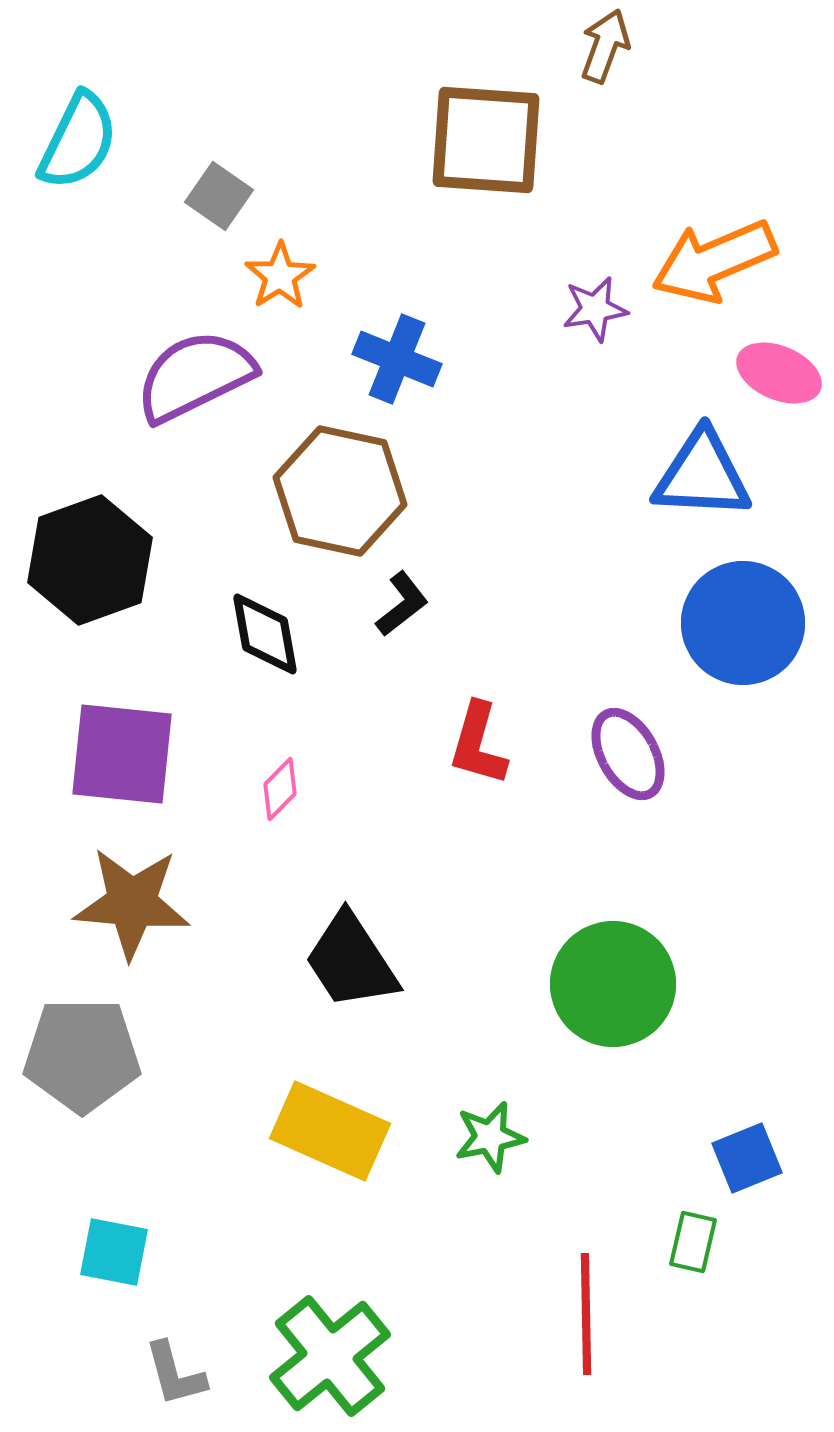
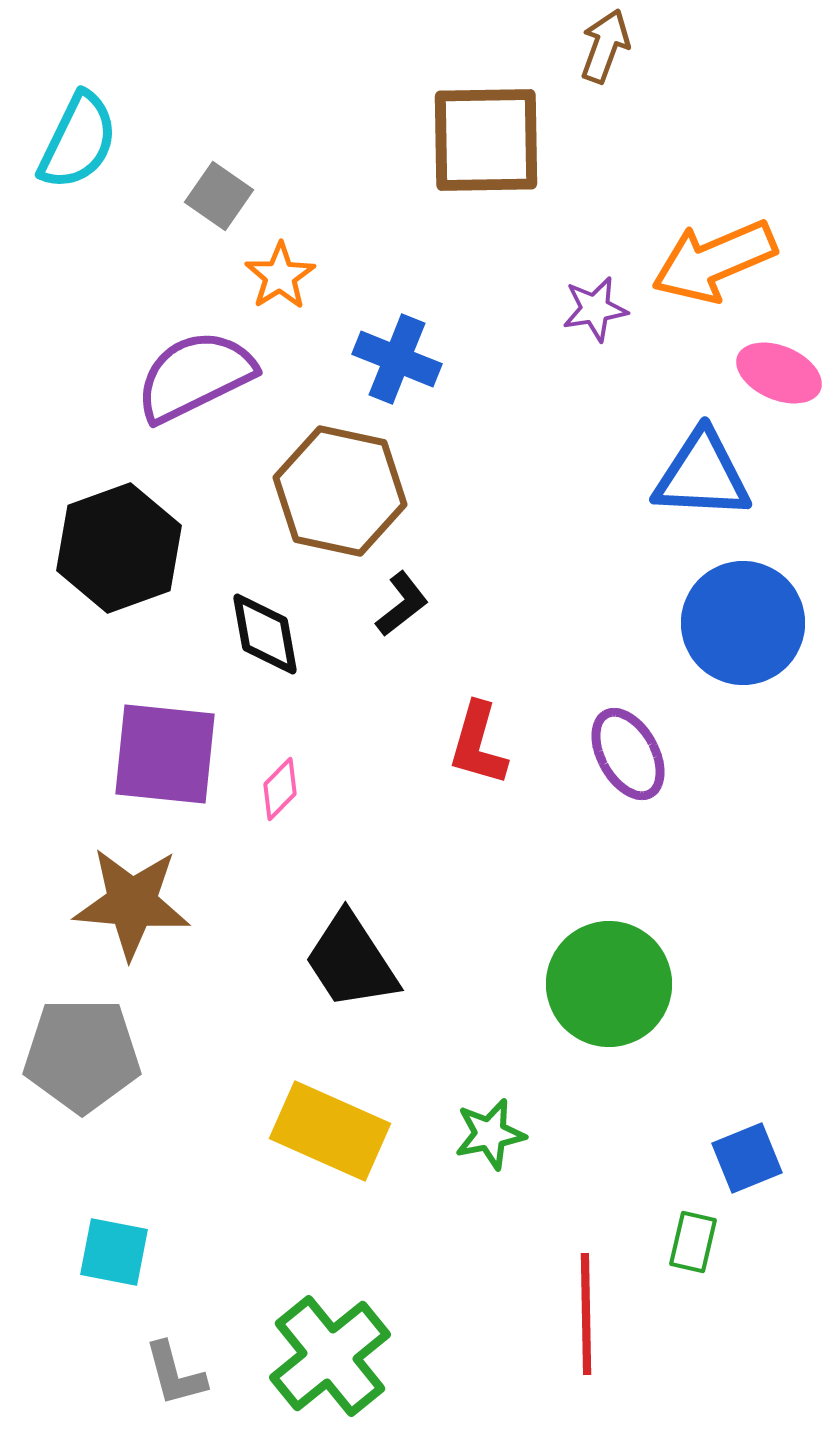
brown square: rotated 5 degrees counterclockwise
black hexagon: moved 29 px right, 12 px up
purple square: moved 43 px right
green circle: moved 4 px left
green star: moved 3 px up
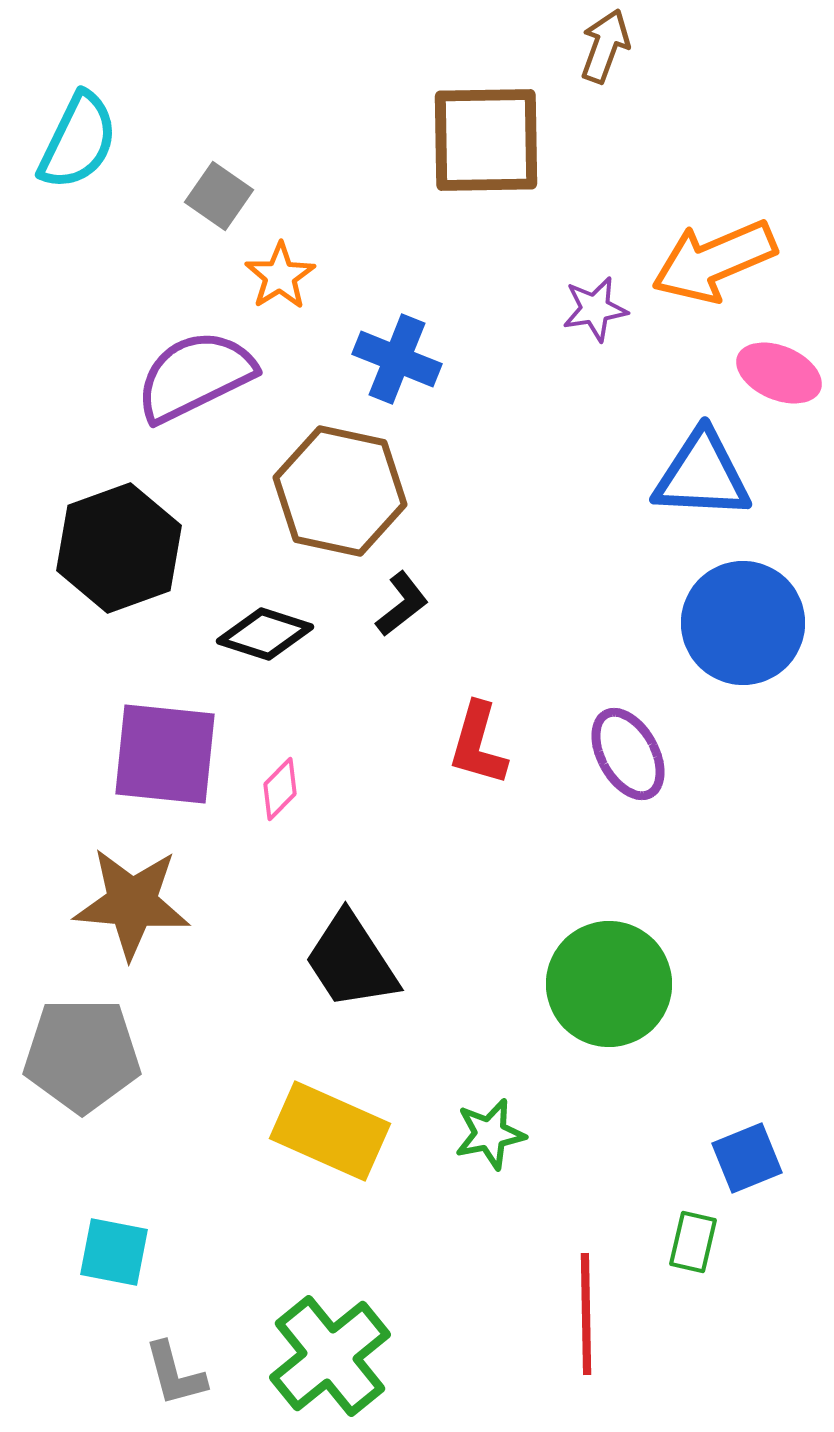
black diamond: rotated 62 degrees counterclockwise
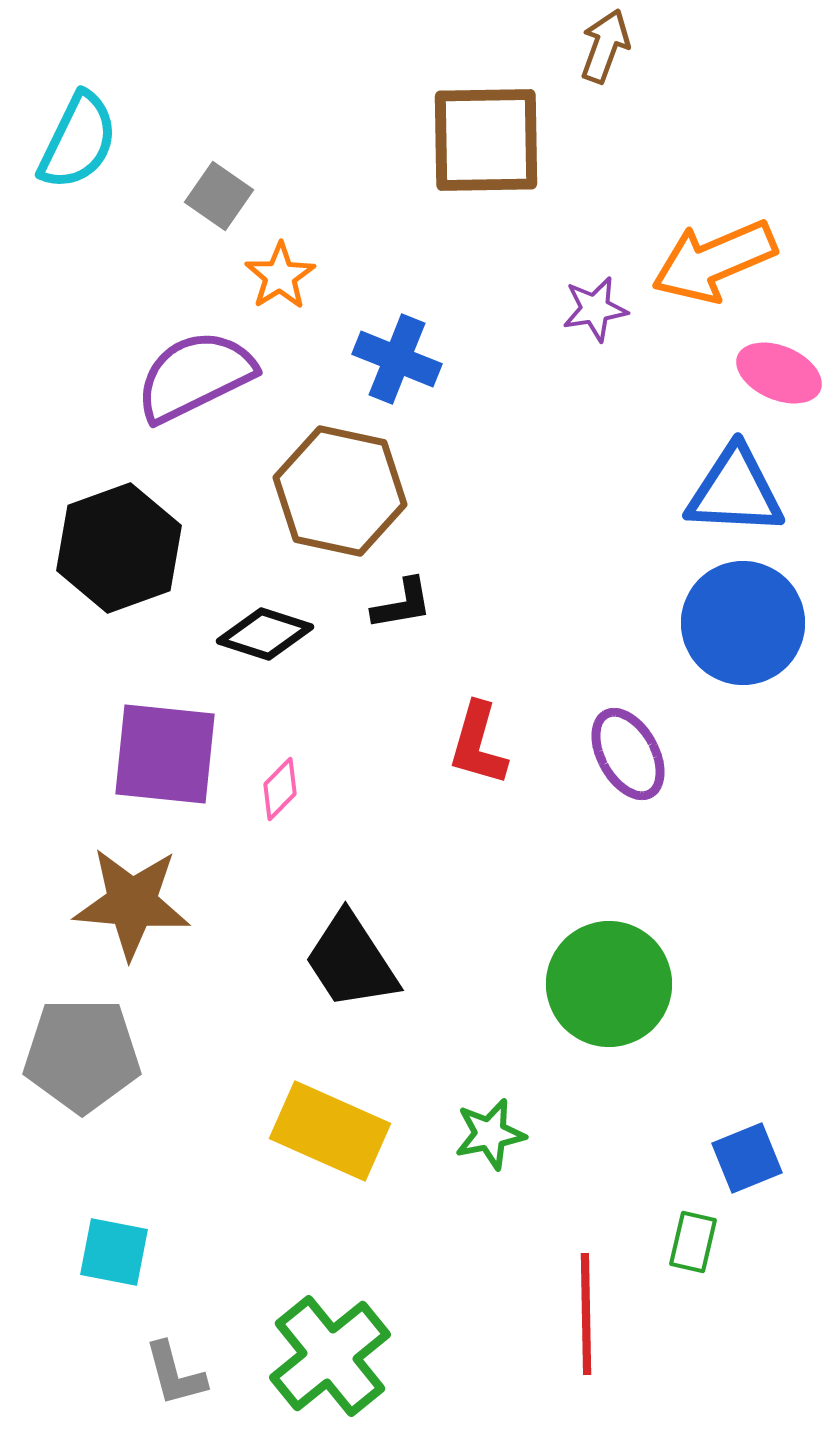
blue triangle: moved 33 px right, 16 px down
black L-shape: rotated 28 degrees clockwise
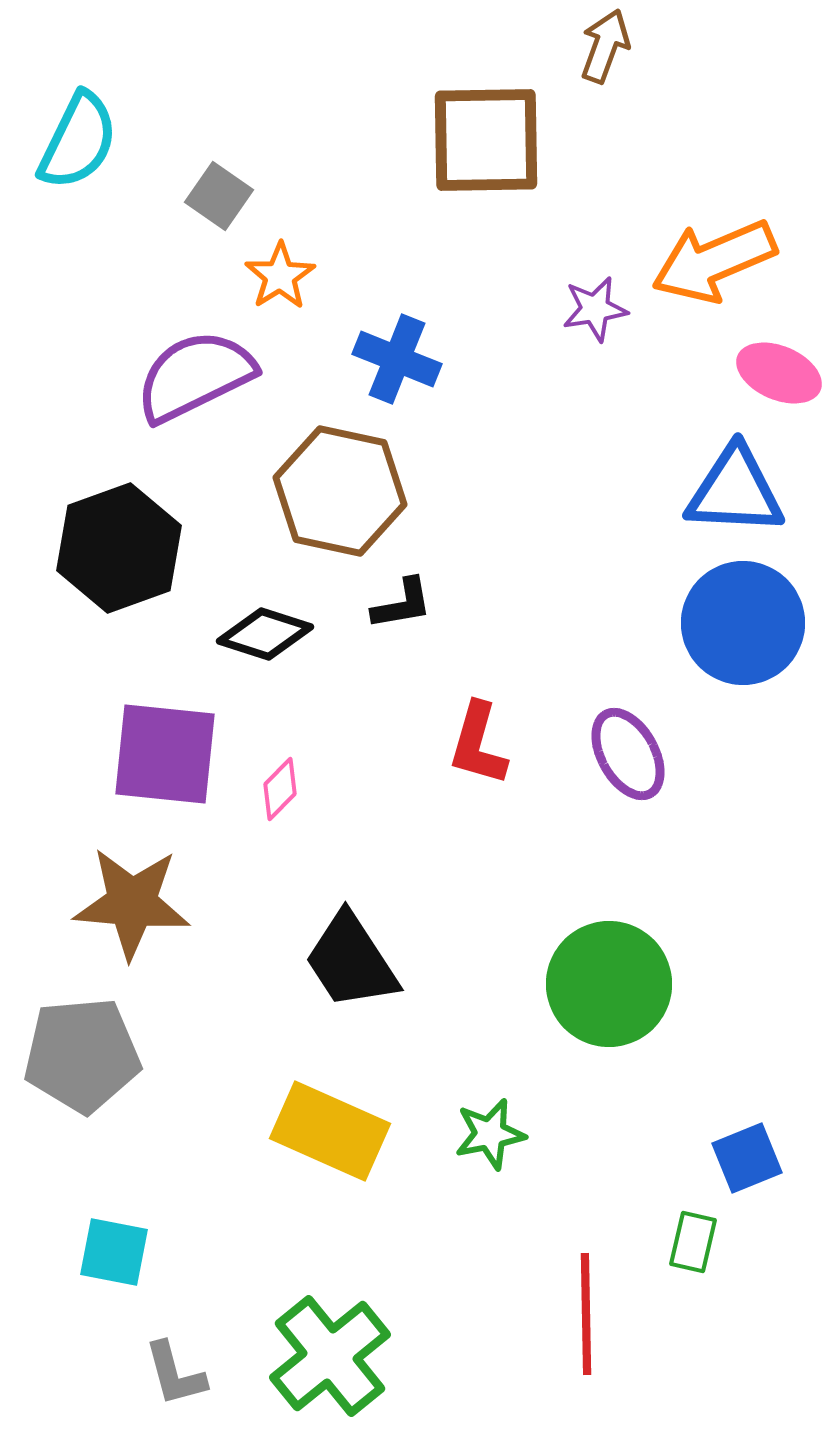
gray pentagon: rotated 5 degrees counterclockwise
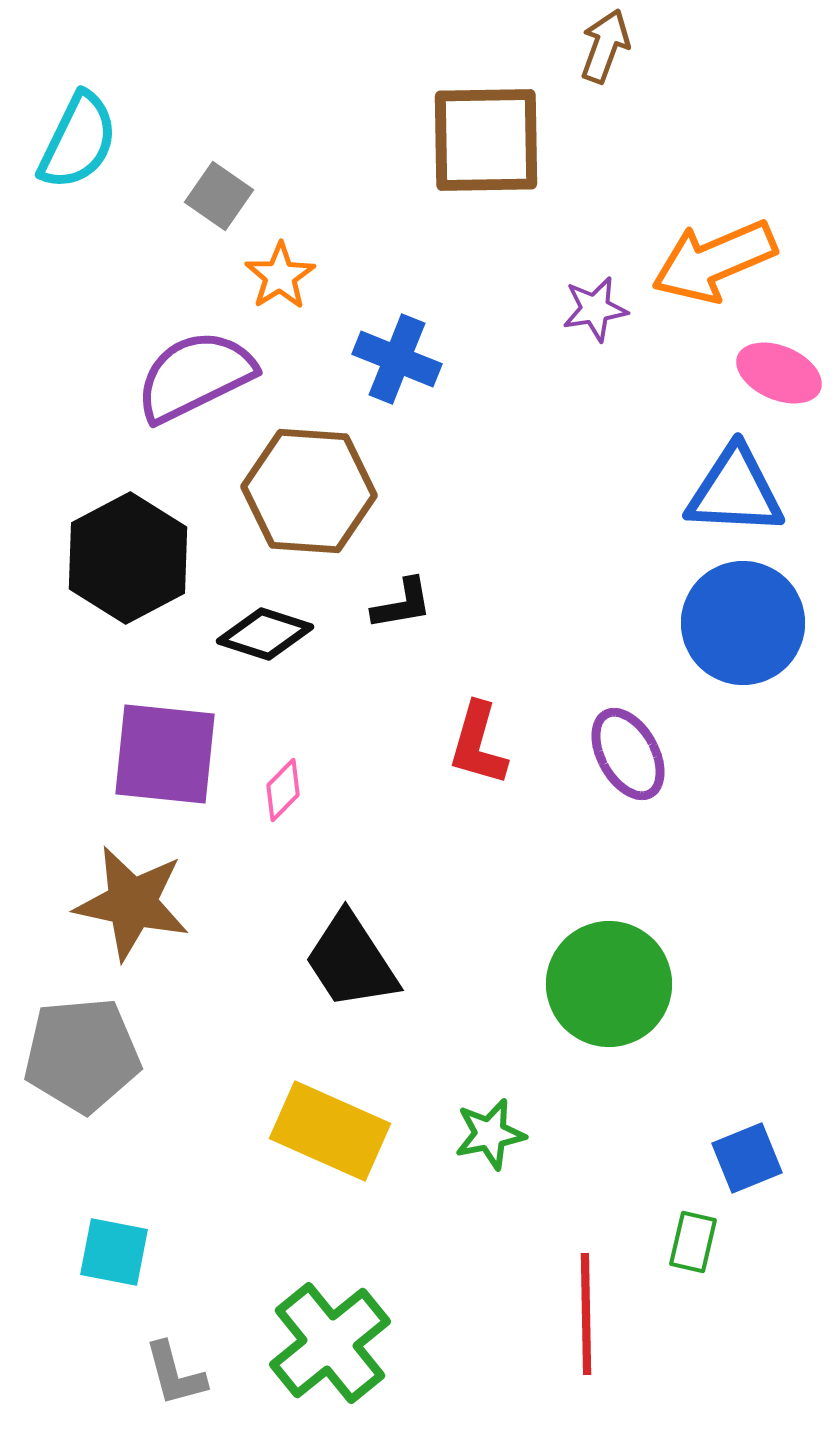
brown hexagon: moved 31 px left; rotated 8 degrees counterclockwise
black hexagon: moved 9 px right, 10 px down; rotated 8 degrees counterclockwise
pink diamond: moved 3 px right, 1 px down
brown star: rotated 7 degrees clockwise
green cross: moved 13 px up
